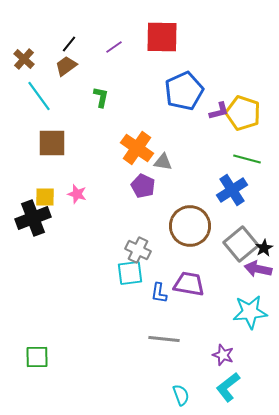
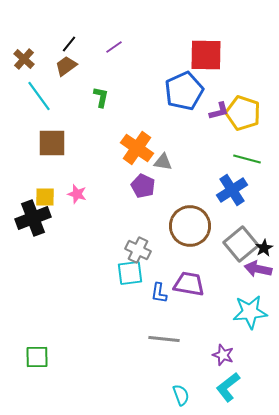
red square: moved 44 px right, 18 px down
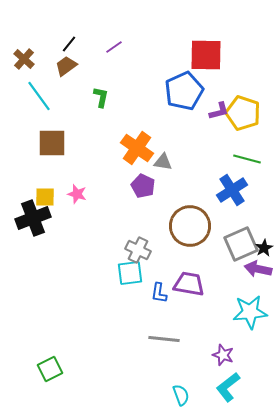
gray square: rotated 16 degrees clockwise
green square: moved 13 px right, 12 px down; rotated 25 degrees counterclockwise
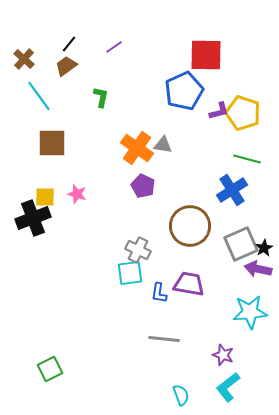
gray triangle: moved 17 px up
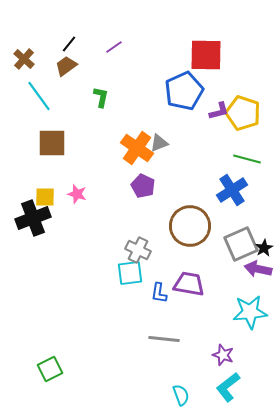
gray triangle: moved 4 px left, 2 px up; rotated 30 degrees counterclockwise
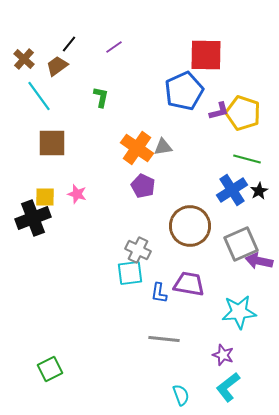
brown trapezoid: moved 9 px left
gray triangle: moved 4 px right, 4 px down; rotated 12 degrees clockwise
black star: moved 5 px left, 57 px up
purple arrow: moved 1 px right, 8 px up
cyan star: moved 11 px left
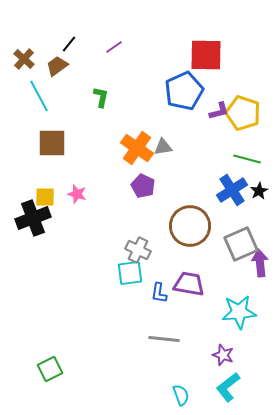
cyan line: rotated 8 degrees clockwise
purple arrow: moved 1 px right, 2 px down; rotated 72 degrees clockwise
